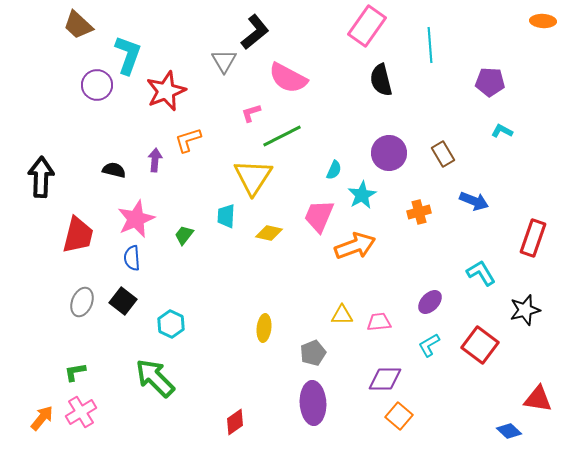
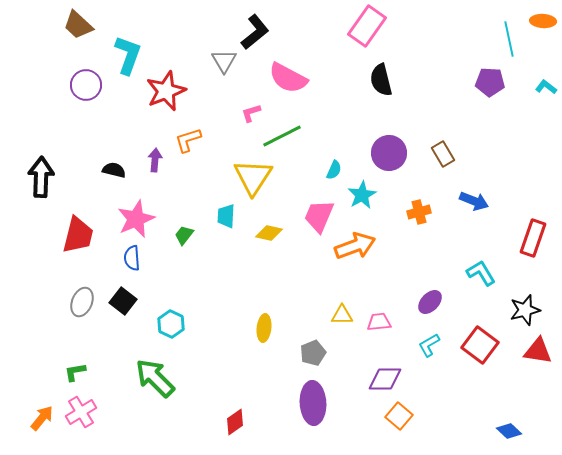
cyan line at (430, 45): moved 79 px right, 6 px up; rotated 8 degrees counterclockwise
purple circle at (97, 85): moved 11 px left
cyan L-shape at (502, 131): moved 44 px right, 44 px up; rotated 10 degrees clockwise
red triangle at (538, 399): moved 48 px up
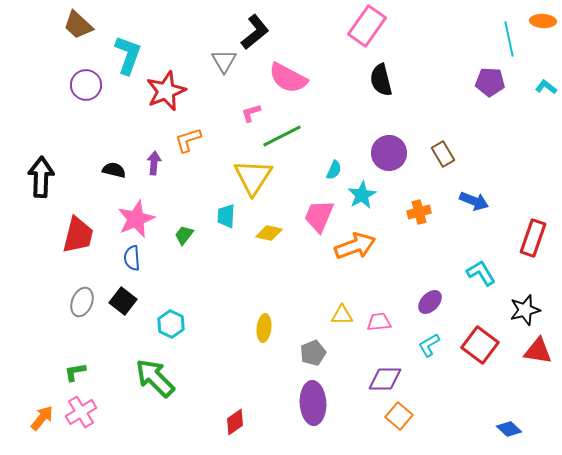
purple arrow at (155, 160): moved 1 px left, 3 px down
blue diamond at (509, 431): moved 2 px up
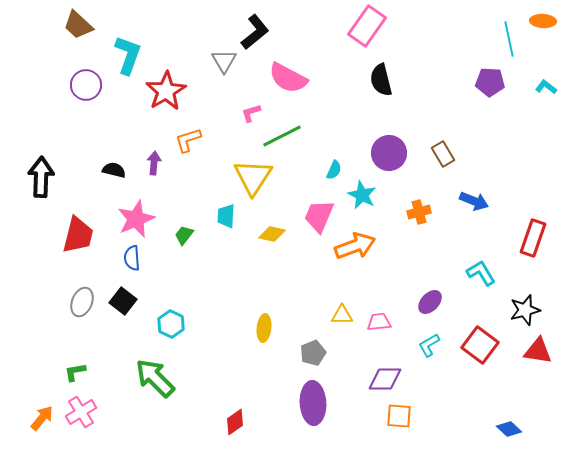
red star at (166, 91): rotated 9 degrees counterclockwise
cyan star at (362, 195): rotated 16 degrees counterclockwise
yellow diamond at (269, 233): moved 3 px right, 1 px down
orange square at (399, 416): rotated 36 degrees counterclockwise
